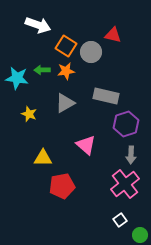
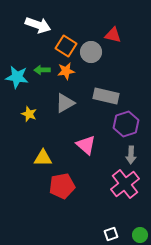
cyan star: moved 1 px up
white square: moved 9 px left, 14 px down; rotated 16 degrees clockwise
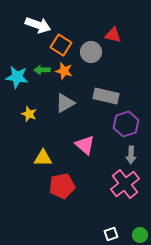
orange square: moved 5 px left, 1 px up
orange star: moved 2 px left; rotated 24 degrees clockwise
pink triangle: moved 1 px left
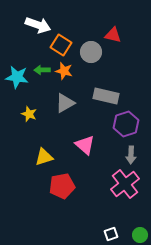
yellow triangle: moved 1 px right, 1 px up; rotated 18 degrees counterclockwise
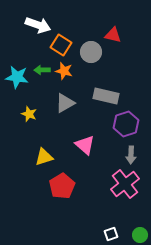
red pentagon: rotated 20 degrees counterclockwise
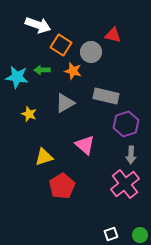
orange star: moved 9 px right
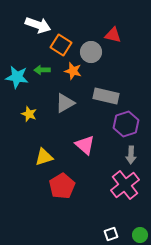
pink cross: moved 1 px down
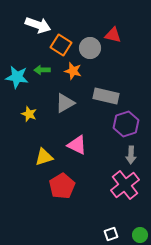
gray circle: moved 1 px left, 4 px up
pink triangle: moved 8 px left; rotated 15 degrees counterclockwise
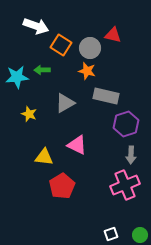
white arrow: moved 2 px left, 1 px down
orange star: moved 14 px right
cyan star: rotated 15 degrees counterclockwise
yellow triangle: rotated 24 degrees clockwise
pink cross: rotated 16 degrees clockwise
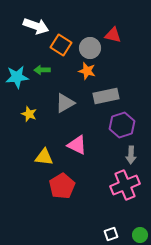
gray rectangle: rotated 25 degrees counterclockwise
purple hexagon: moved 4 px left, 1 px down
